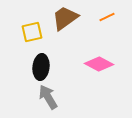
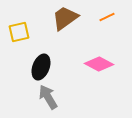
yellow square: moved 13 px left
black ellipse: rotated 15 degrees clockwise
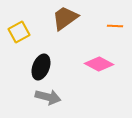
orange line: moved 8 px right, 9 px down; rotated 28 degrees clockwise
yellow square: rotated 15 degrees counterclockwise
gray arrow: rotated 135 degrees clockwise
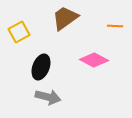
pink diamond: moved 5 px left, 4 px up
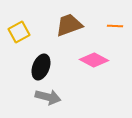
brown trapezoid: moved 4 px right, 7 px down; rotated 16 degrees clockwise
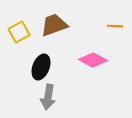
brown trapezoid: moved 15 px left
pink diamond: moved 1 px left
gray arrow: rotated 85 degrees clockwise
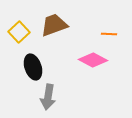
orange line: moved 6 px left, 8 px down
yellow square: rotated 15 degrees counterclockwise
black ellipse: moved 8 px left; rotated 40 degrees counterclockwise
